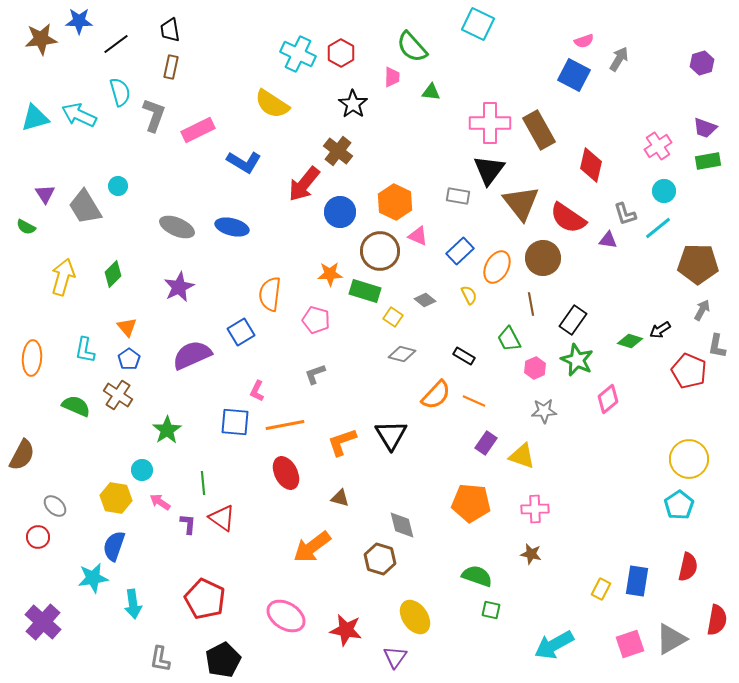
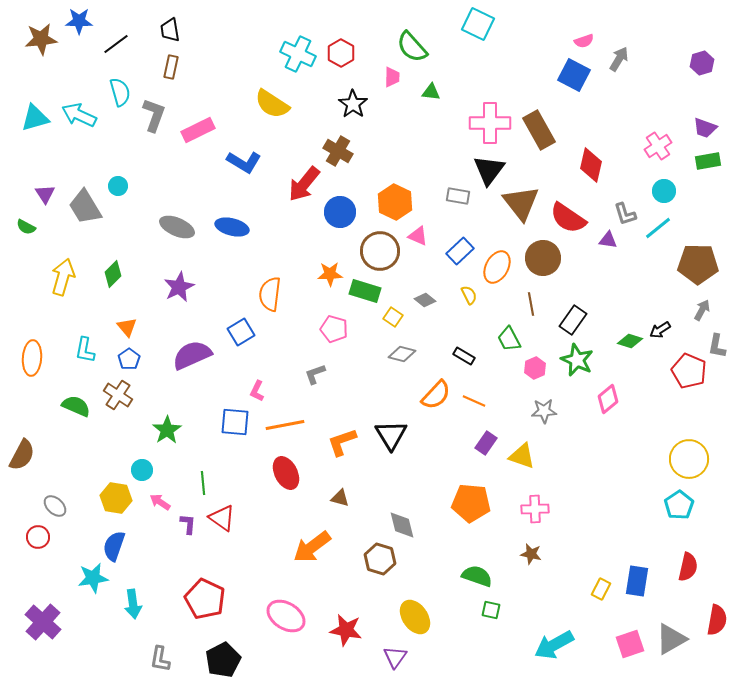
brown cross at (338, 151): rotated 8 degrees counterclockwise
pink pentagon at (316, 320): moved 18 px right, 9 px down
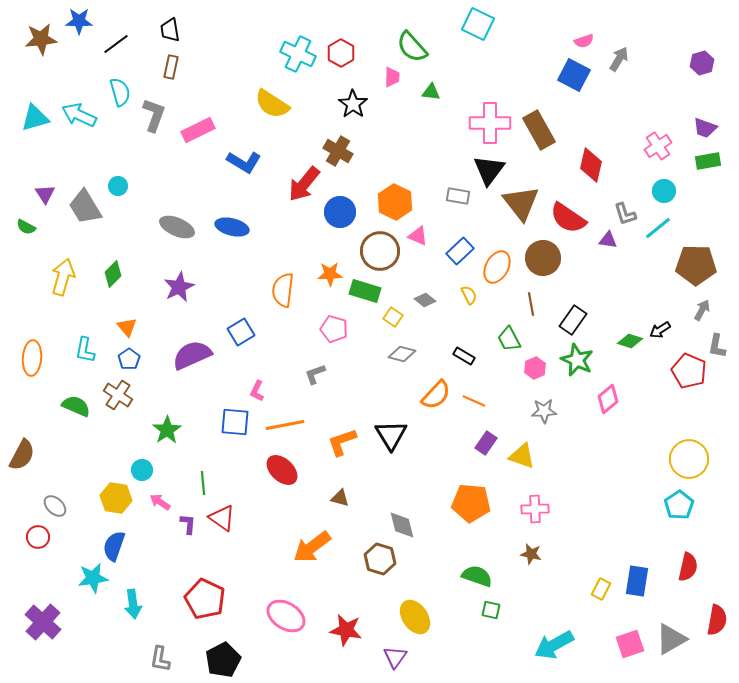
brown pentagon at (698, 264): moved 2 px left, 1 px down
orange semicircle at (270, 294): moved 13 px right, 4 px up
red ellipse at (286, 473): moved 4 px left, 3 px up; rotated 20 degrees counterclockwise
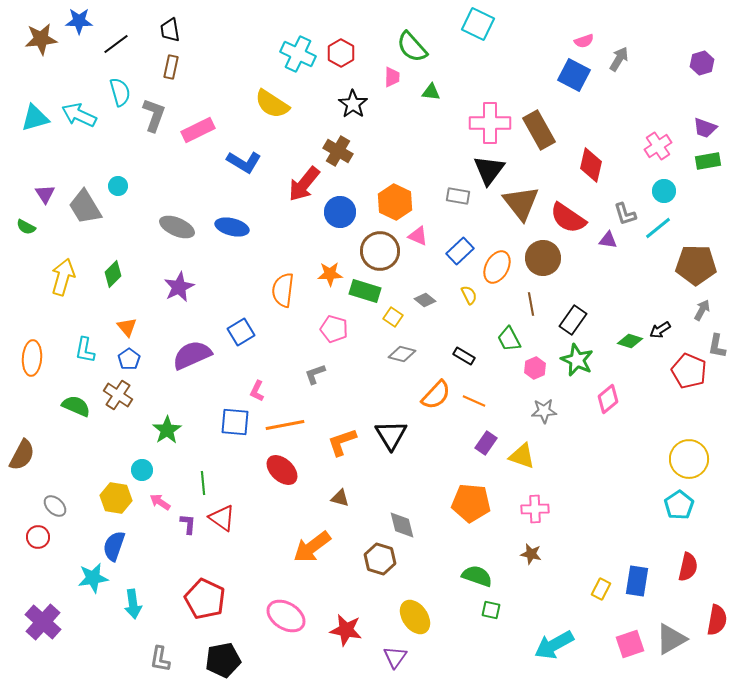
black pentagon at (223, 660): rotated 16 degrees clockwise
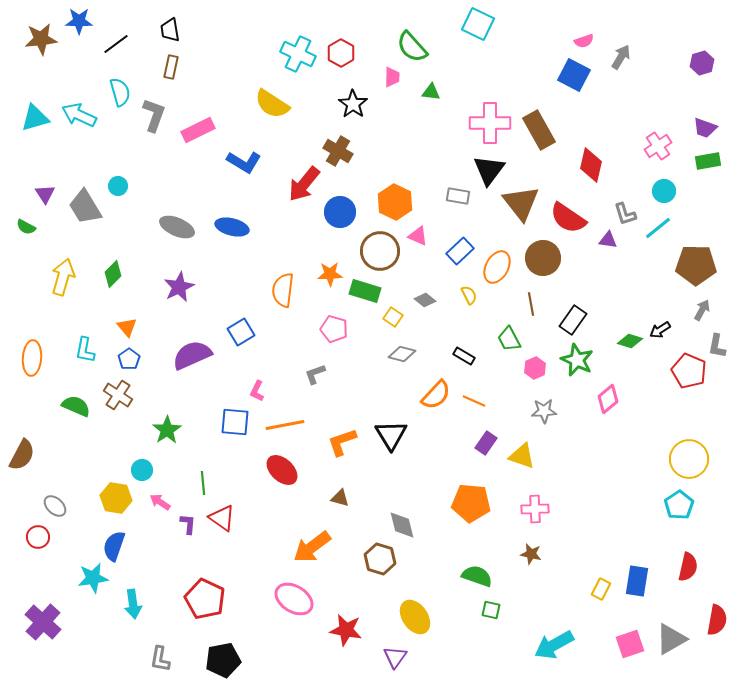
gray arrow at (619, 59): moved 2 px right, 2 px up
pink ellipse at (286, 616): moved 8 px right, 17 px up
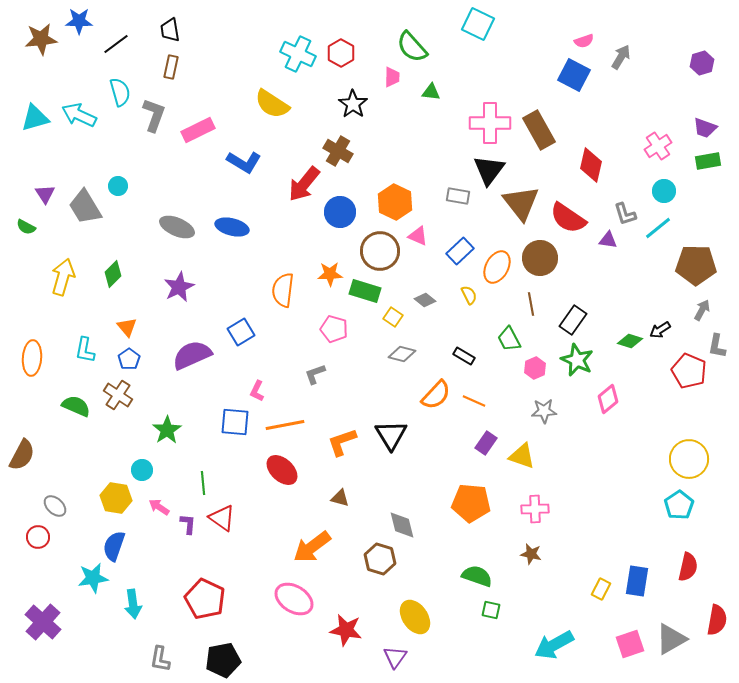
brown circle at (543, 258): moved 3 px left
pink arrow at (160, 502): moved 1 px left, 5 px down
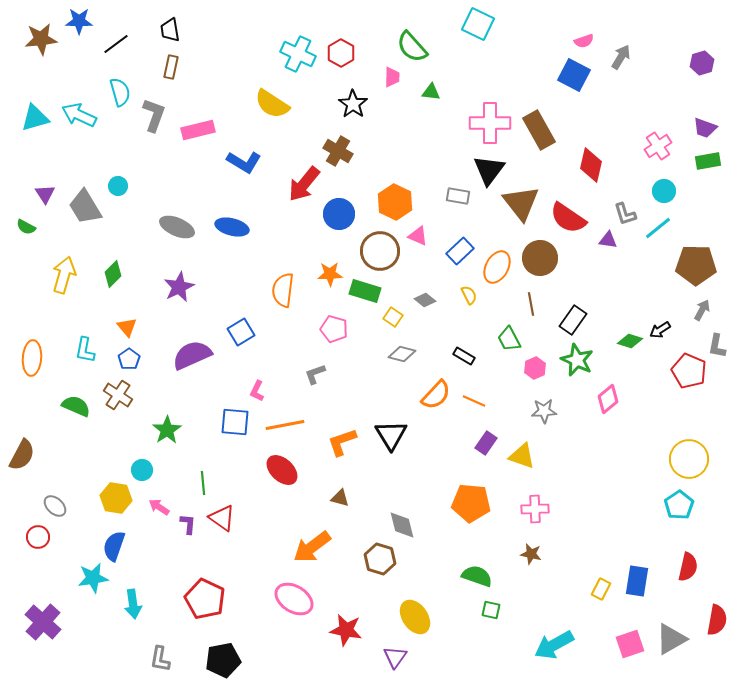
pink rectangle at (198, 130): rotated 12 degrees clockwise
blue circle at (340, 212): moved 1 px left, 2 px down
yellow arrow at (63, 277): moved 1 px right, 2 px up
